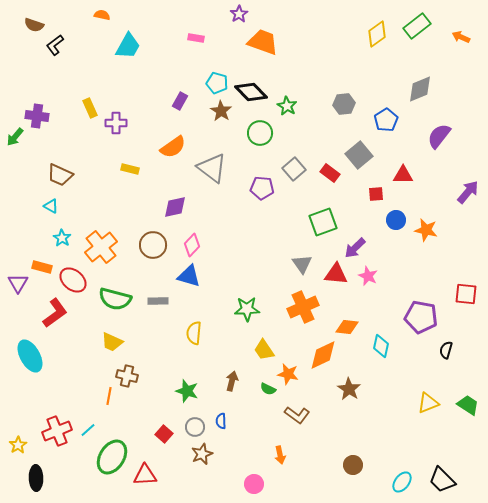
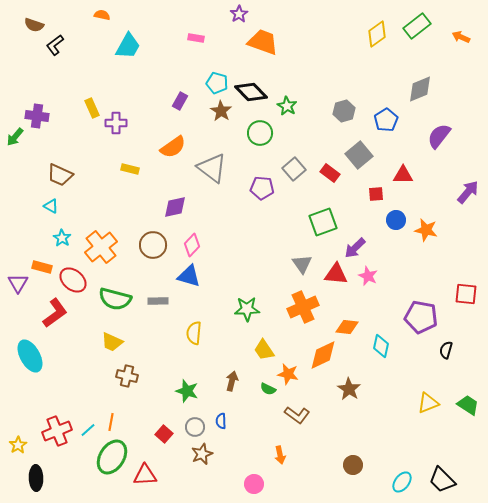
gray hexagon at (344, 104): moved 7 px down; rotated 10 degrees counterclockwise
yellow rectangle at (90, 108): moved 2 px right
orange line at (109, 396): moved 2 px right, 26 px down
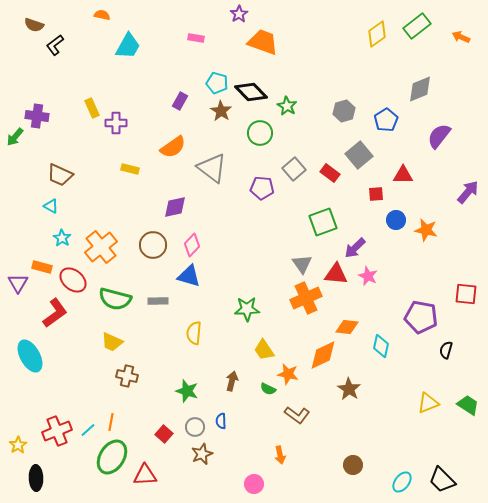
orange cross at (303, 307): moved 3 px right, 9 px up
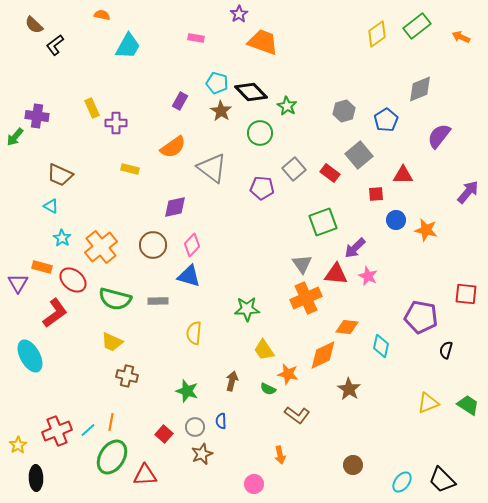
brown semicircle at (34, 25): rotated 24 degrees clockwise
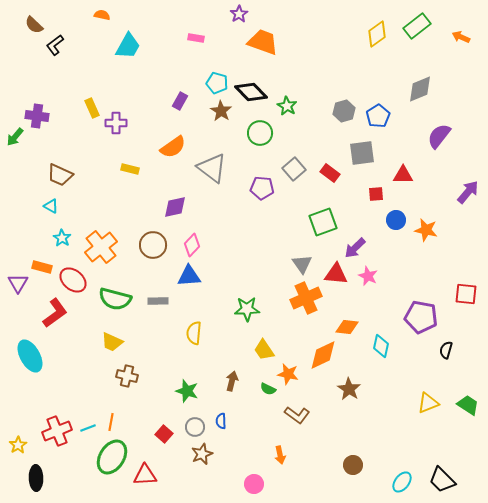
blue pentagon at (386, 120): moved 8 px left, 4 px up
gray square at (359, 155): moved 3 px right, 2 px up; rotated 32 degrees clockwise
blue triangle at (189, 276): rotated 20 degrees counterclockwise
cyan line at (88, 430): moved 2 px up; rotated 21 degrees clockwise
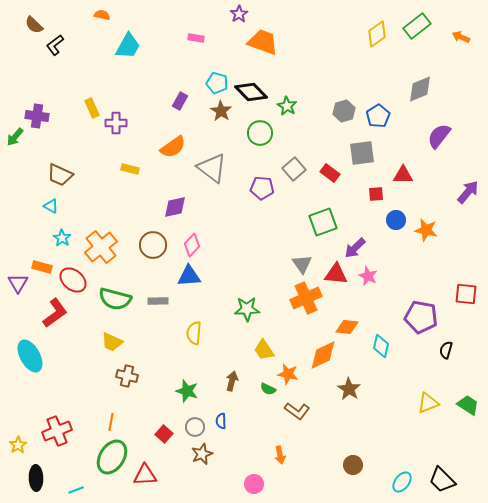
brown L-shape at (297, 415): moved 4 px up
cyan line at (88, 428): moved 12 px left, 62 px down
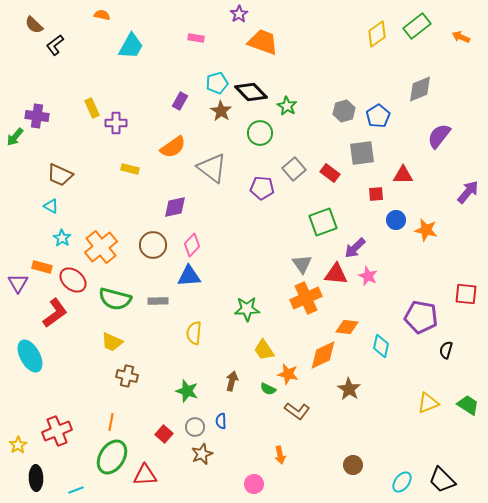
cyan trapezoid at (128, 46): moved 3 px right
cyan pentagon at (217, 83): rotated 30 degrees counterclockwise
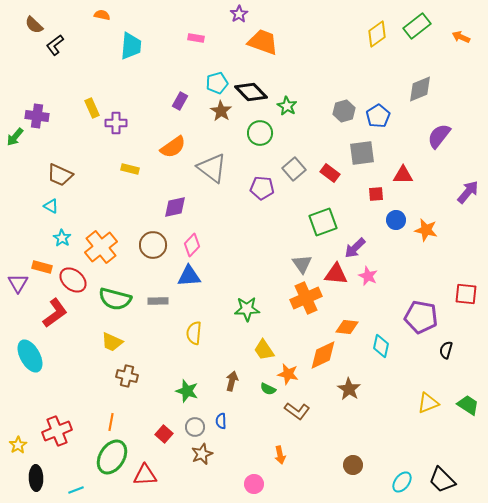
cyan trapezoid at (131, 46): rotated 24 degrees counterclockwise
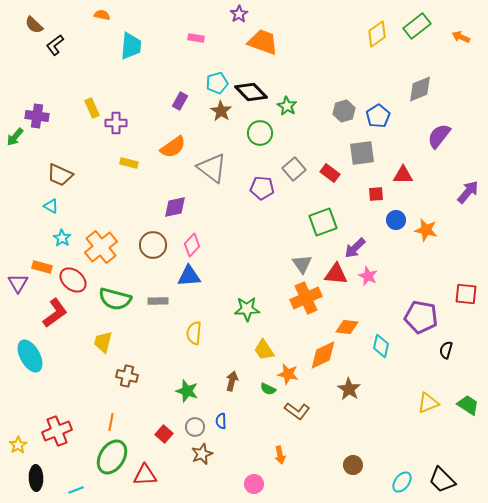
yellow rectangle at (130, 169): moved 1 px left, 6 px up
yellow trapezoid at (112, 342): moved 9 px left; rotated 80 degrees clockwise
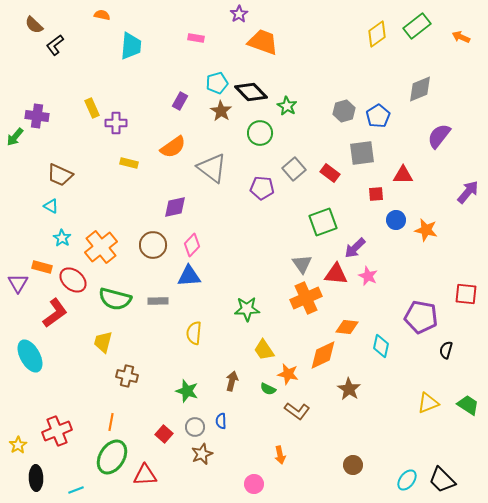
cyan ellipse at (402, 482): moved 5 px right, 2 px up
